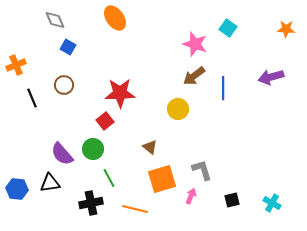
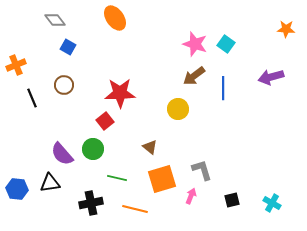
gray diamond: rotated 15 degrees counterclockwise
cyan square: moved 2 px left, 16 px down
green line: moved 8 px right; rotated 48 degrees counterclockwise
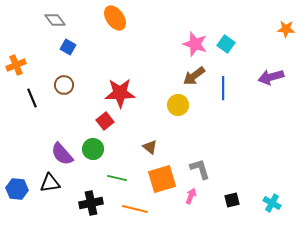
yellow circle: moved 4 px up
gray L-shape: moved 2 px left, 1 px up
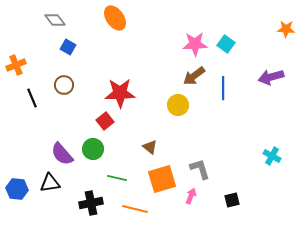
pink star: rotated 20 degrees counterclockwise
cyan cross: moved 47 px up
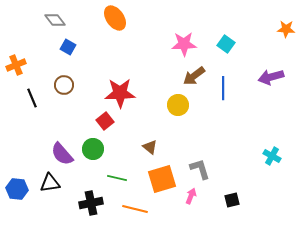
pink star: moved 11 px left
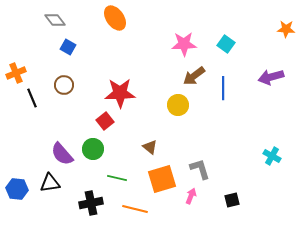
orange cross: moved 8 px down
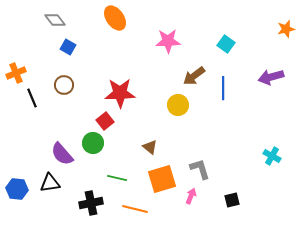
orange star: rotated 18 degrees counterclockwise
pink star: moved 16 px left, 3 px up
green circle: moved 6 px up
